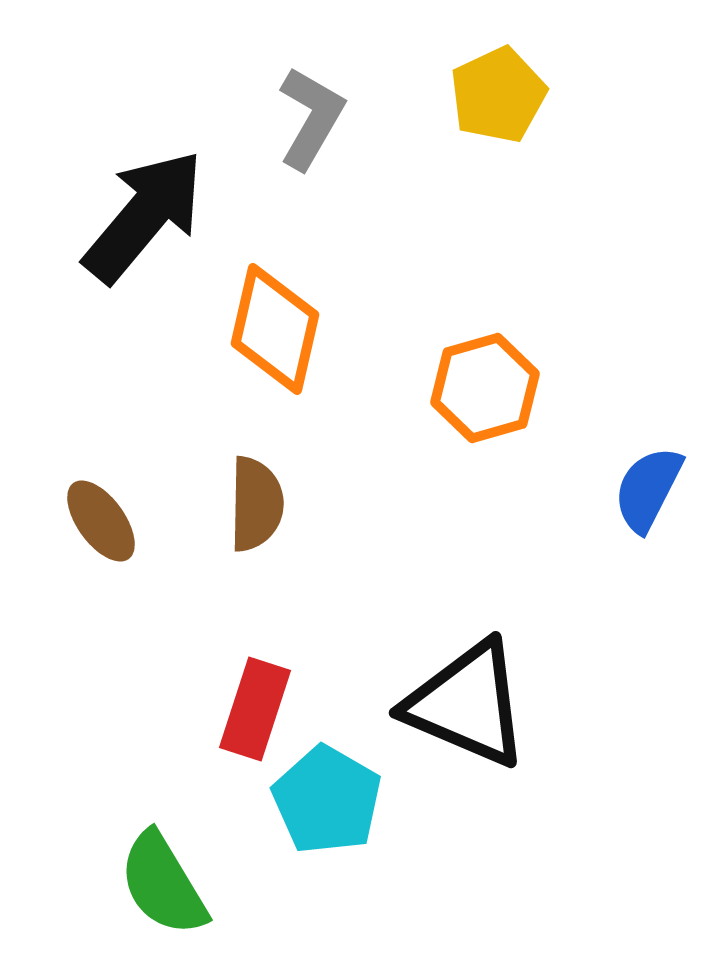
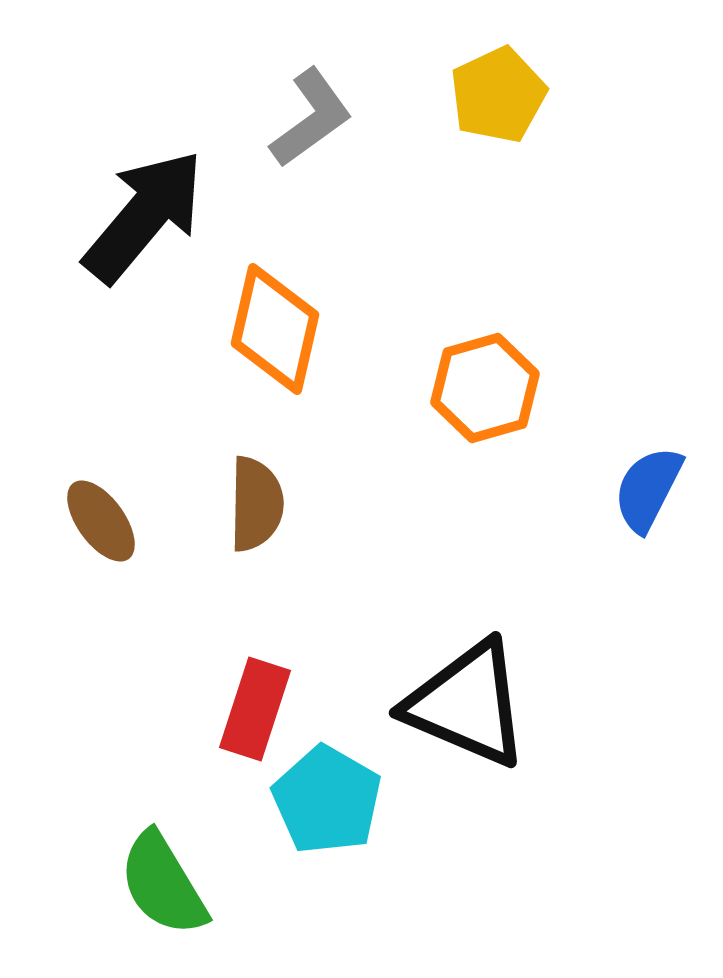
gray L-shape: rotated 24 degrees clockwise
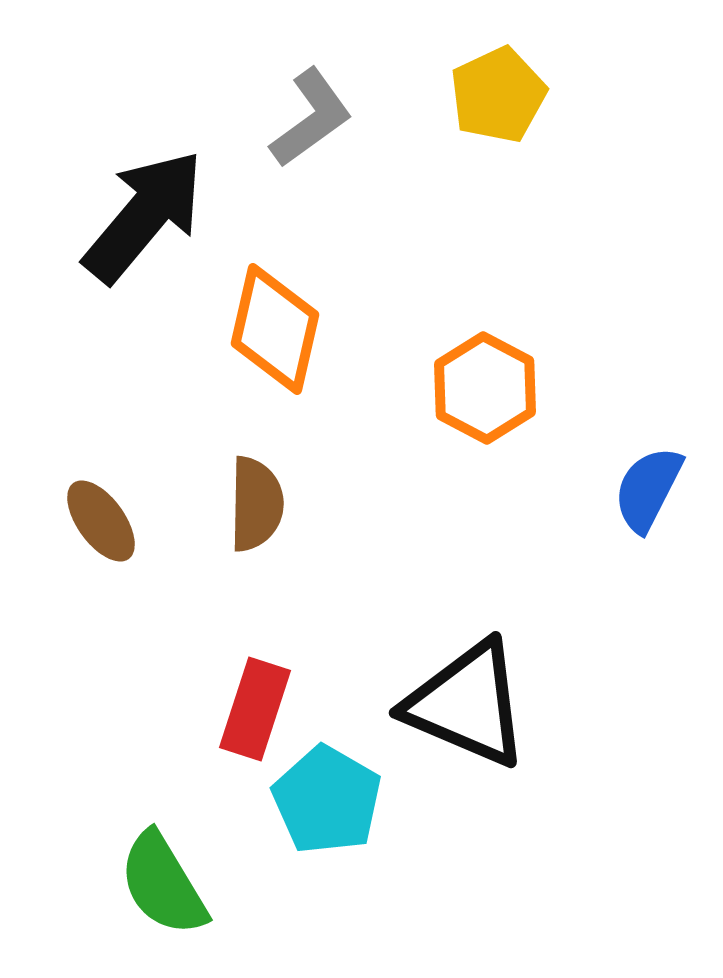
orange hexagon: rotated 16 degrees counterclockwise
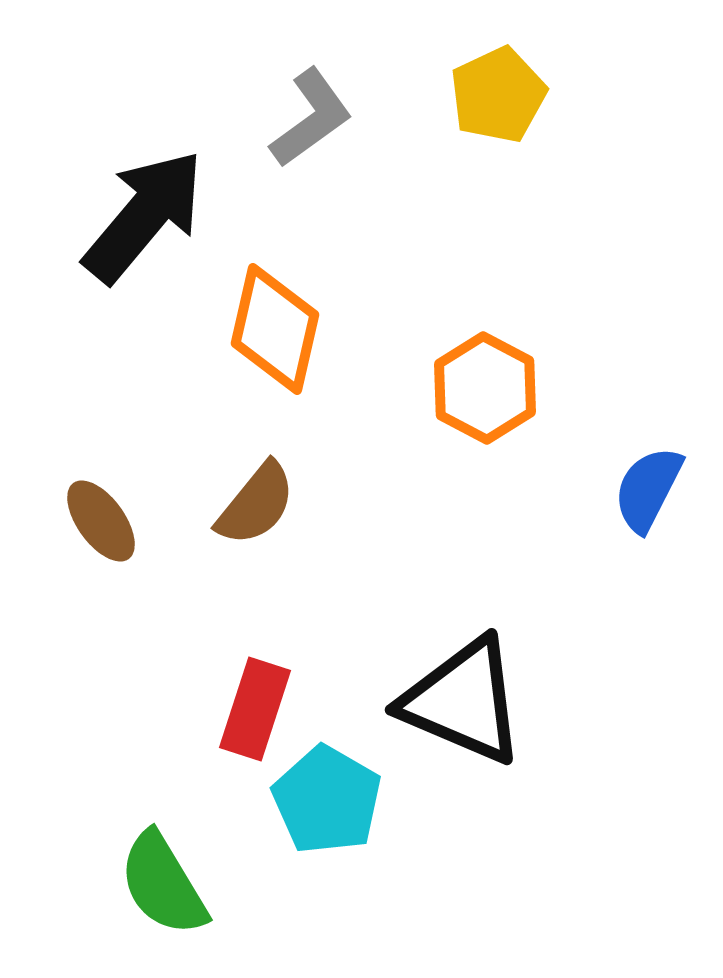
brown semicircle: rotated 38 degrees clockwise
black triangle: moved 4 px left, 3 px up
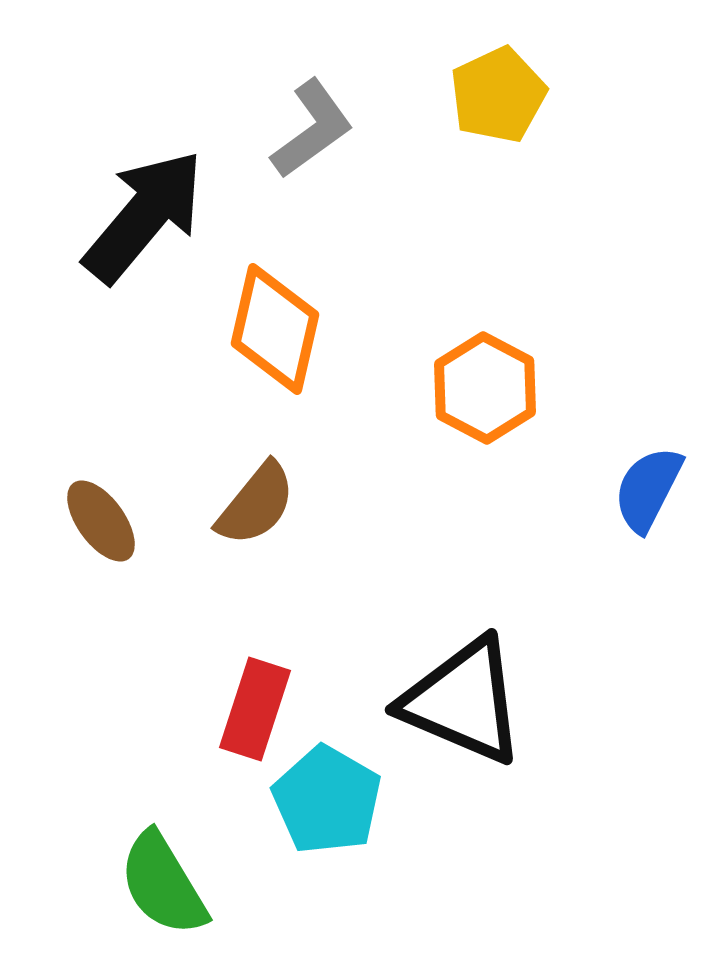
gray L-shape: moved 1 px right, 11 px down
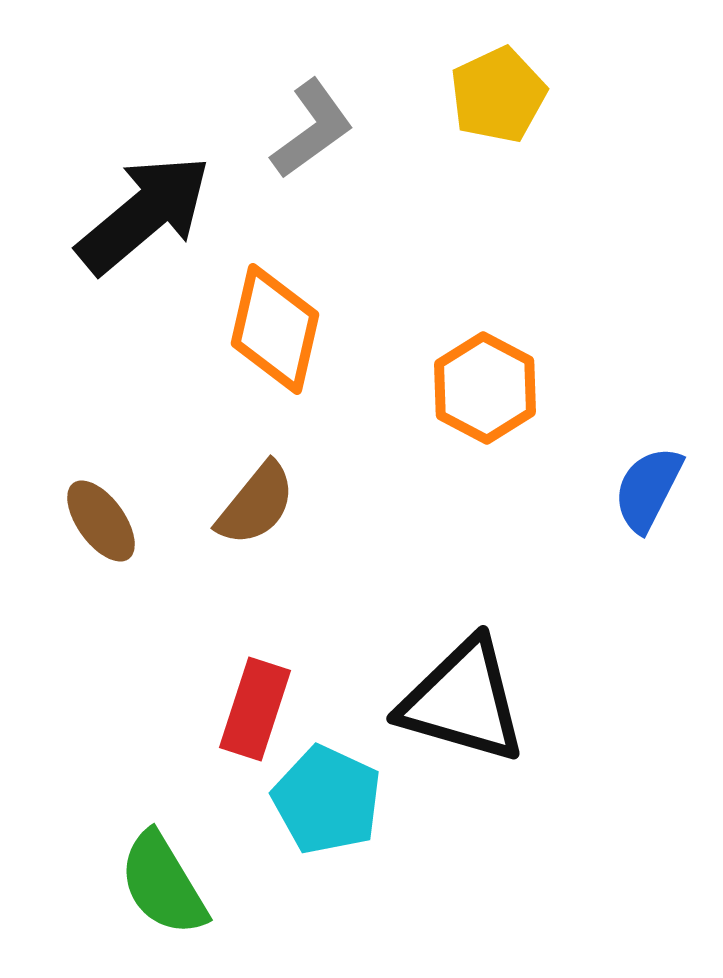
black arrow: moved 2 px up; rotated 10 degrees clockwise
black triangle: rotated 7 degrees counterclockwise
cyan pentagon: rotated 5 degrees counterclockwise
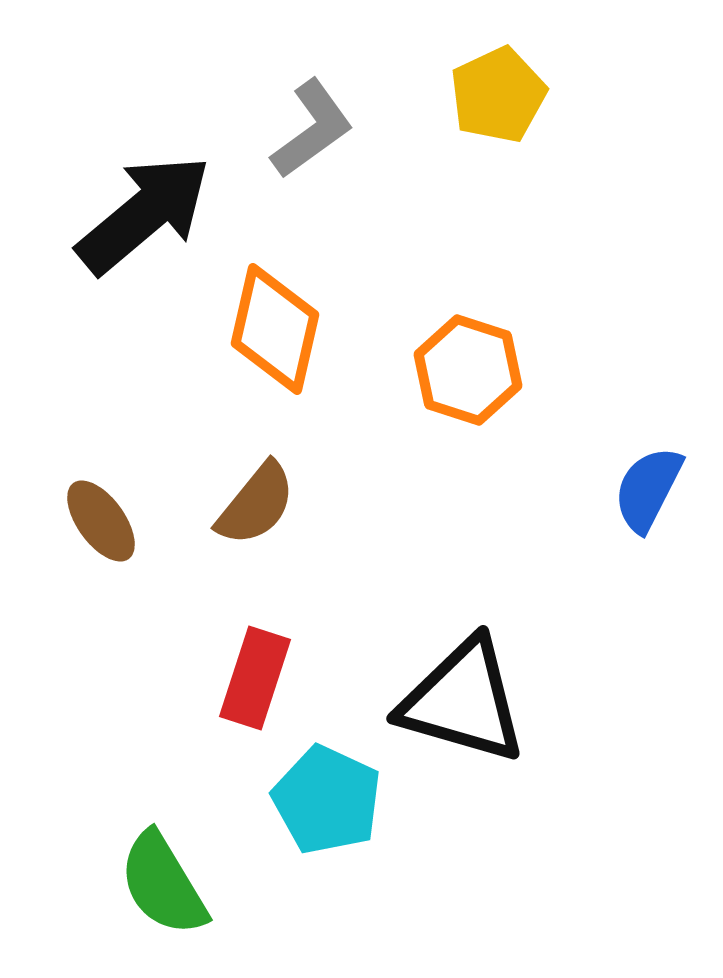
orange hexagon: moved 17 px left, 18 px up; rotated 10 degrees counterclockwise
red rectangle: moved 31 px up
